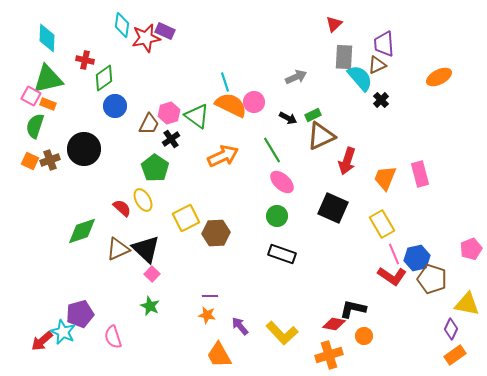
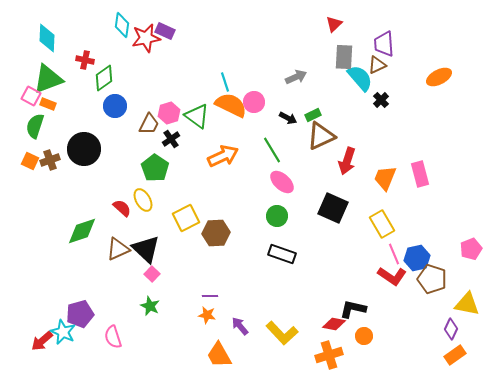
green triangle at (48, 79): rotated 8 degrees counterclockwise
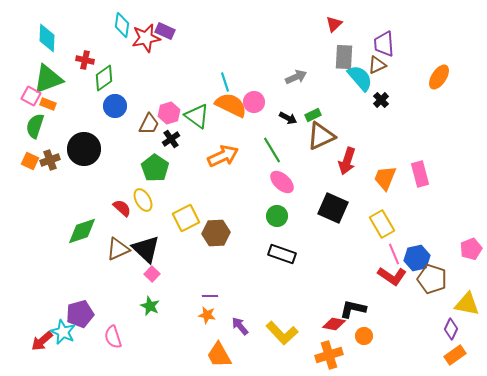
orange ellipse at (439, 77): rotated 30 degrees counterclockwise
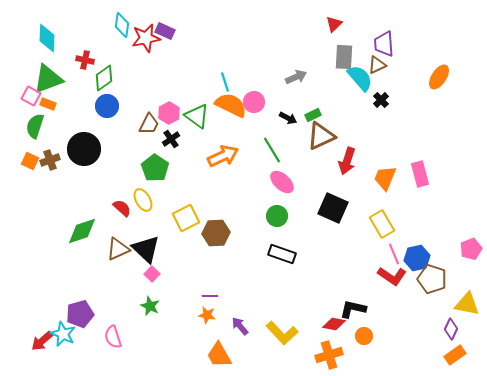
blue circle at (115, 106): moved 8 px left
pink hexagon at (169, 113): rotated 10 degrees counterclockwise
cyan star at (63, 332): moved 2 px down
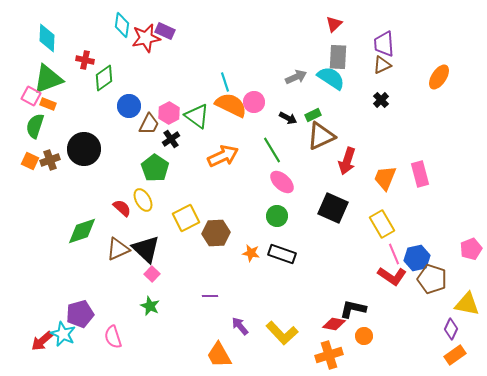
gray rectangle at (344, 57): moved 6 px left
brown triangle at (377, 65): moved 5 px right
cyan semicircle at (360, 78): moved 29 px left; rotated 16 degrees counterclockwise
blue circle at (107, 106): moved 22 px right
orange star at (207, 315): moved 44 px right, 62 px up
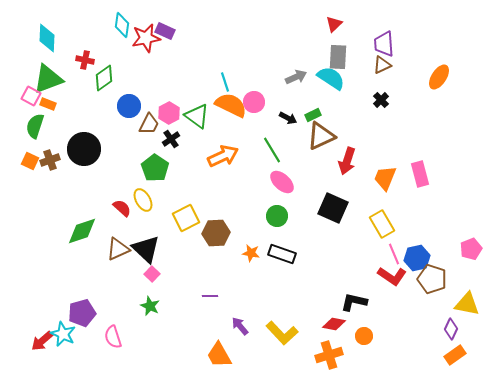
black L-shape at (353, 309): moved 1 px right, 7 px up
purple pentagon at (80, 314): moved 2 px right, 1 px up
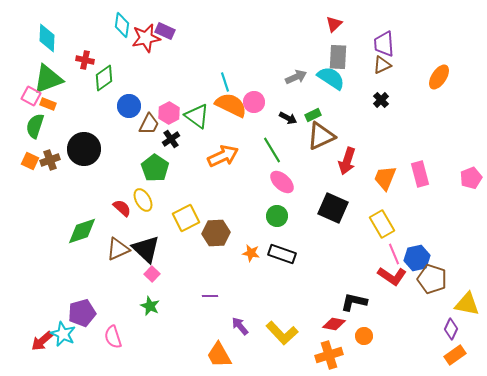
pink pentagon at (471, 249): moved 71 px up
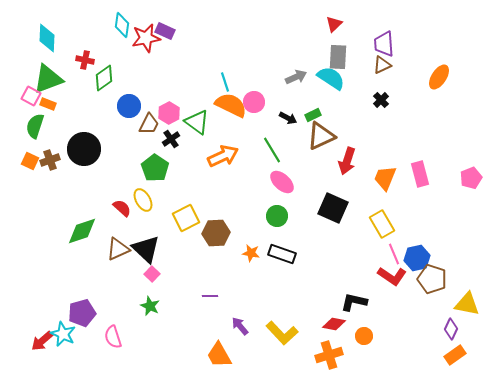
green triangle at (197, 116): moved 6 px down
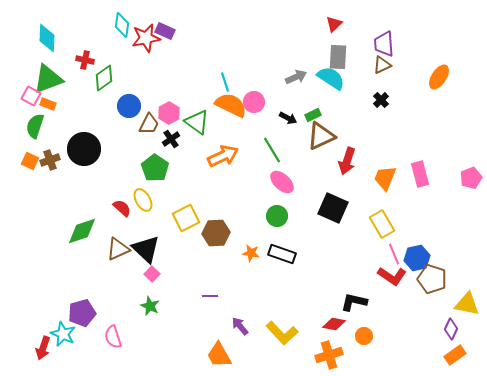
red arrow at (42, 341): moved 1 px right, 7 px down; rotated 30 degrees counterclockwise
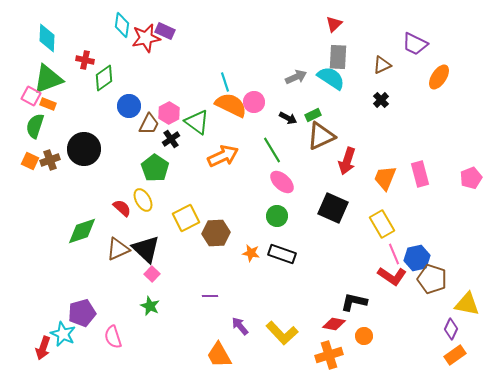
purple trapezoid at (384, 44): moved 31 px right; rotated 60 degrees counterclockwise
